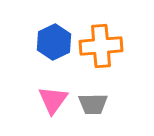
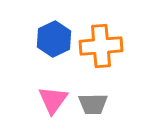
blue hexagon: moved 3 px up
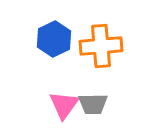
pink triangle: moved 11 px right, 5 px down
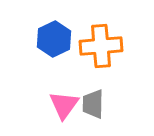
gray trapezoid: rotated 92 degrees clockwise
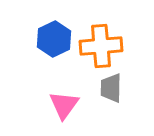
gray trapezoid: moved 18 px right, 16 px up
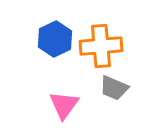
blue hexagon: moved 1 px right
gray trapezoid: moved 3 px right; rotated 68 degrees counterclockwise
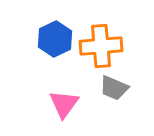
pink triangle: moved 1 px up
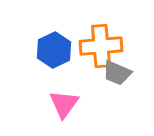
blue hexagon: moved 1 px left, 11 px down
gray trapezoid: moved 3 px right, 15 px up
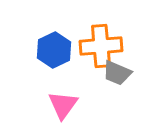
pink triangle: moved 1 px left, 1 px down
